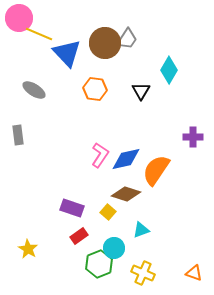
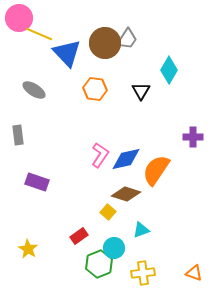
purple rectangle: moved 35 px left, 26 px up
yellow cross: rotated 30 degrees counterclockwise
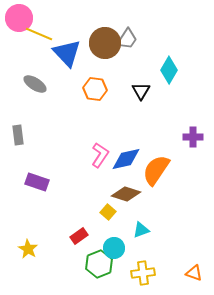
gray ellipse: moved 1 px right, 6 px up
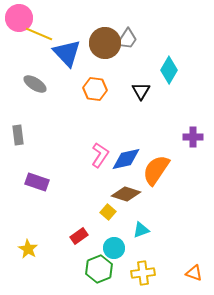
green hexagon: moved 5 px down
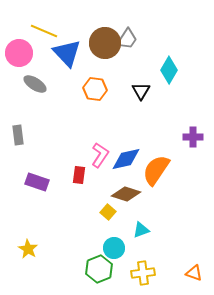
pink circle: moved 35 px down
yellow line: moved 5 px right, 3 px up
red rectangle: moved 61 px up; rotated 48 degrees counterclockwise
